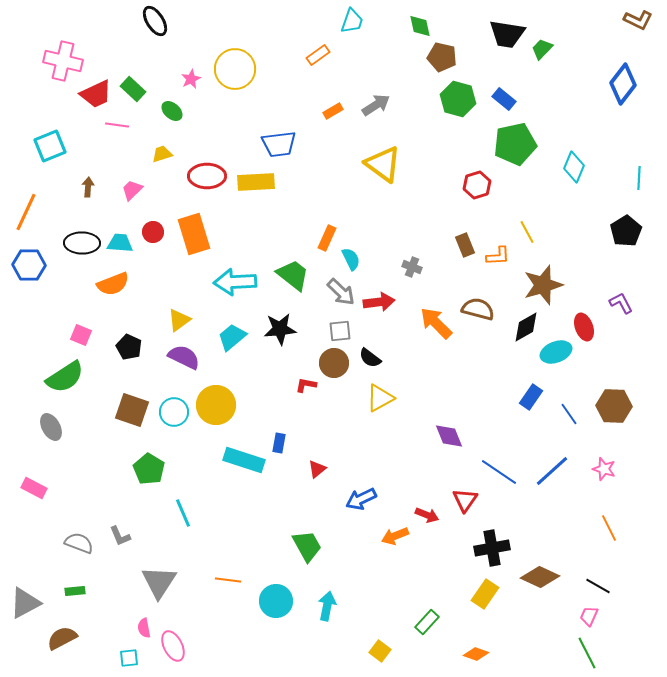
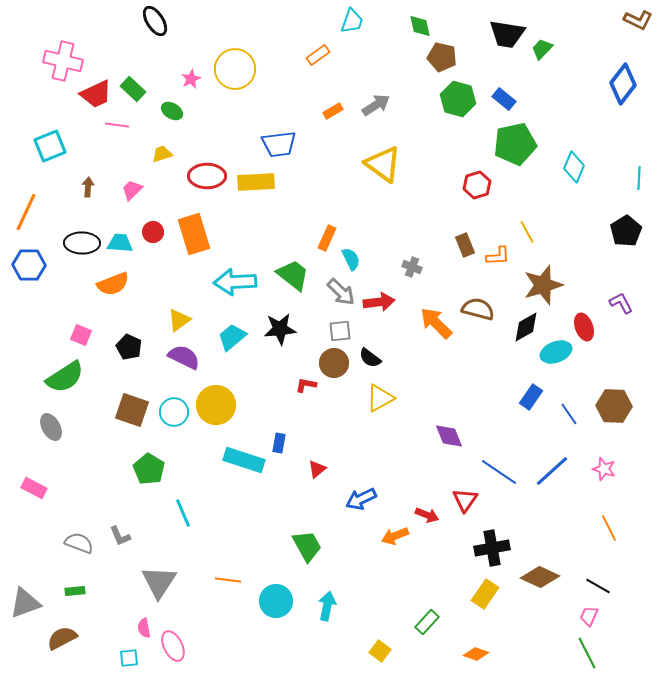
green ellipse at (172, 111): rotated 10 degrees counterclockwise
gray triangle at (25, 603): rotated 8 degrees clockwise
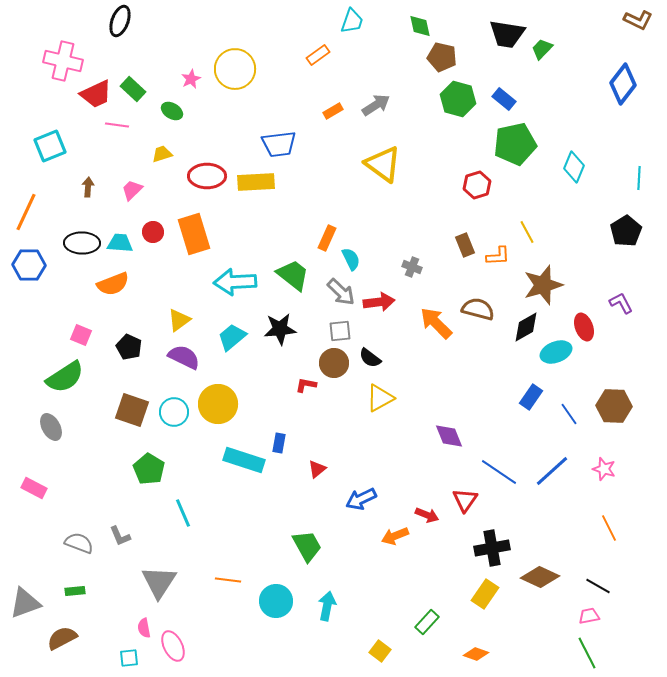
black ellipse at (155, 21): moved 35 px left; rotated 52 degrees clockwise
yellow circle at (216, 405): moved 2 px right, 1 px up
pink trapezoid at (589, 616): rotated 55 degrees clockwise
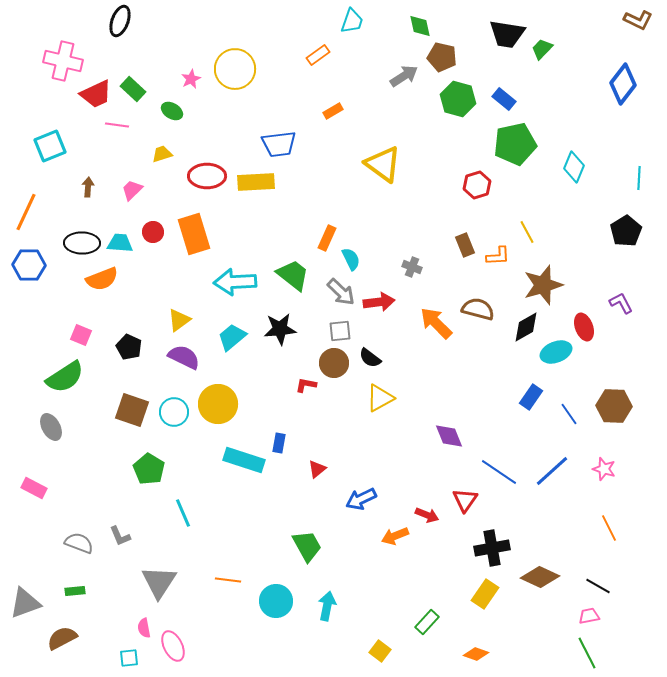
gray arrow at (376, 105): moved 28 px right, 29 px up
orange semicircle at (113, 284): moved 11 px left, 5 px up
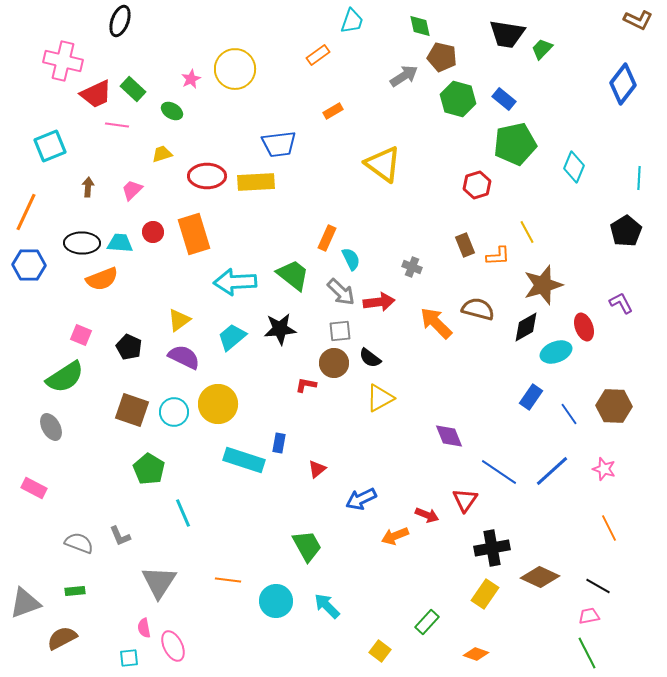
cyan arrow at (327, 606): rotated 56 degrees counterclockwise
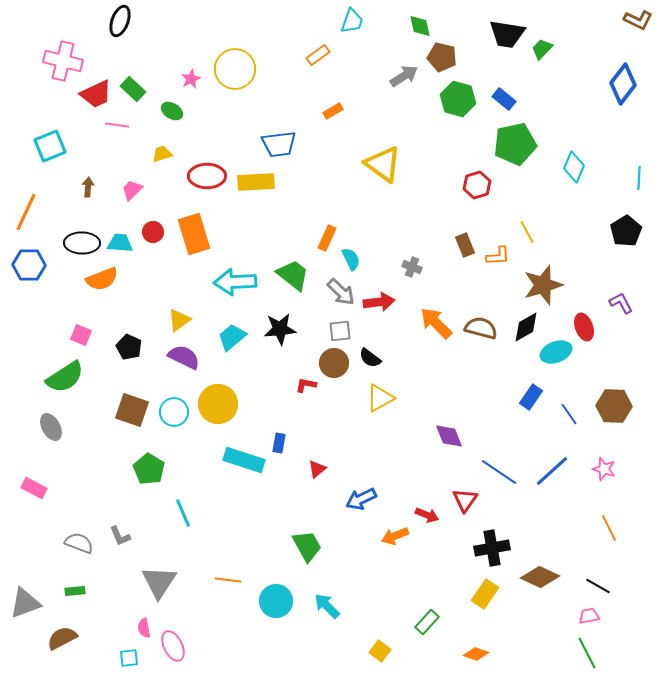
brown semicircle at (478, 309): moved 3 px right, 19 px down
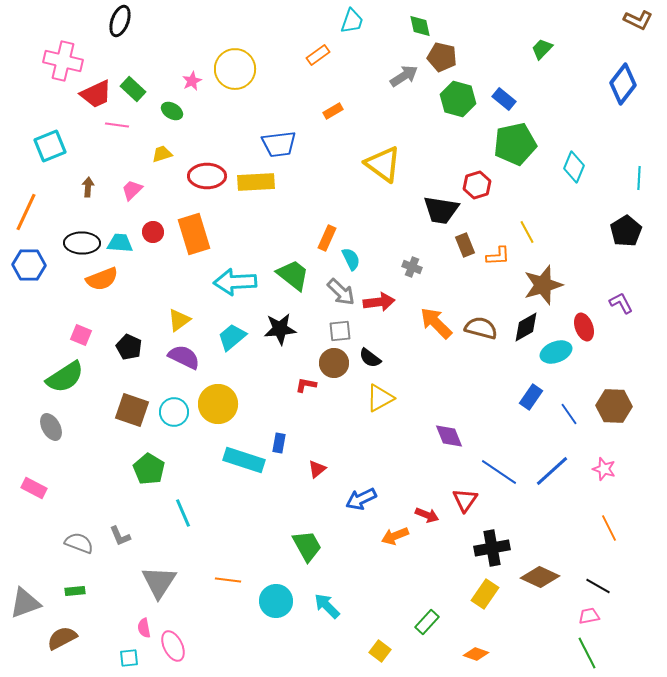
black trapezoid at (507, 34): moved 66 px left, 176 px down
pink star at (191, 79): moved 1 px right, 2 px down
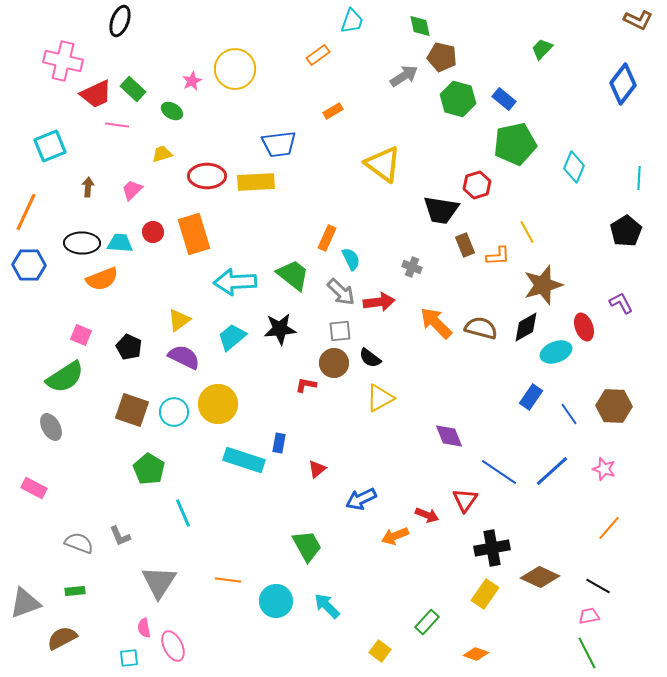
orange line at (609, 528): rotated 68 degrees clockwise
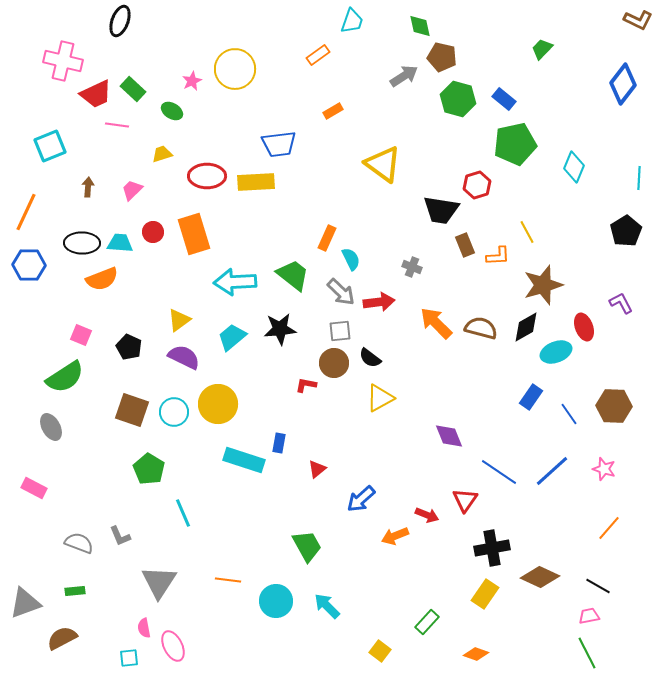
blue arrow at (361, 499): rotated 16 degrees counterclockwise
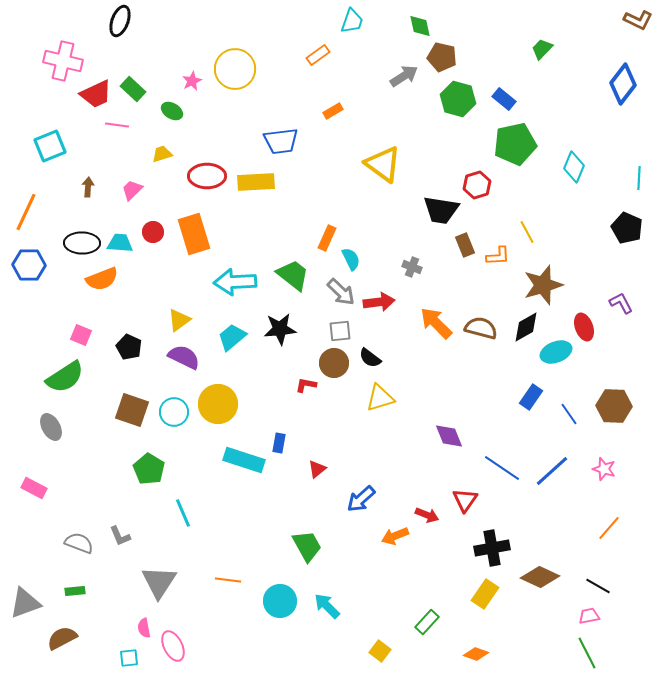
blue trapezoid at (279, 144): moved 2 px right, 3 px up
black pentagon at (626, 231): moved 1 px right, 3 px up; rotated 16 degrees counterclockwise
yellow triangle at (380, 398): rotated 12 degrees clockwise
blue line at (499, 472): moved 3 px right, 4 px up
cyan circle at (276, 601): moved 4 px right
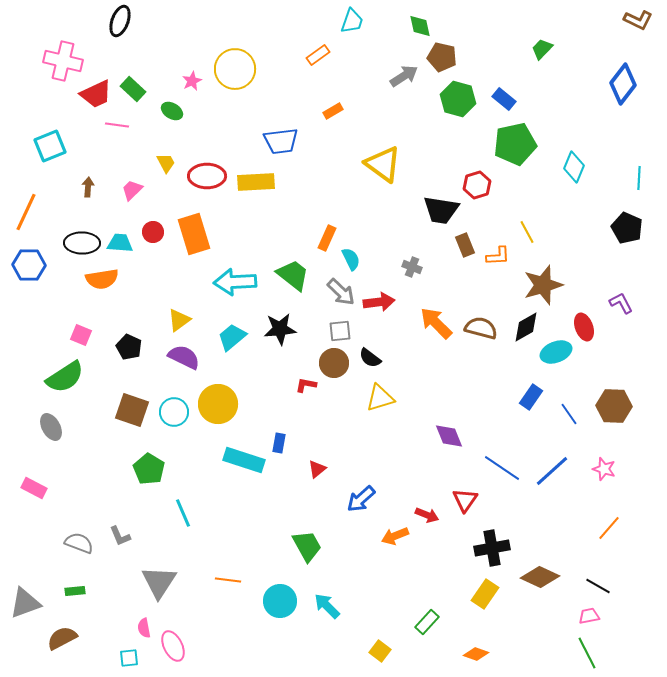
yellow trapezoid at (162, 154): moved 4 px right, 9 px down; rotated 80 degrees clockwise
orange semicircle at (102, 279): rotated 12 degrees clockwise
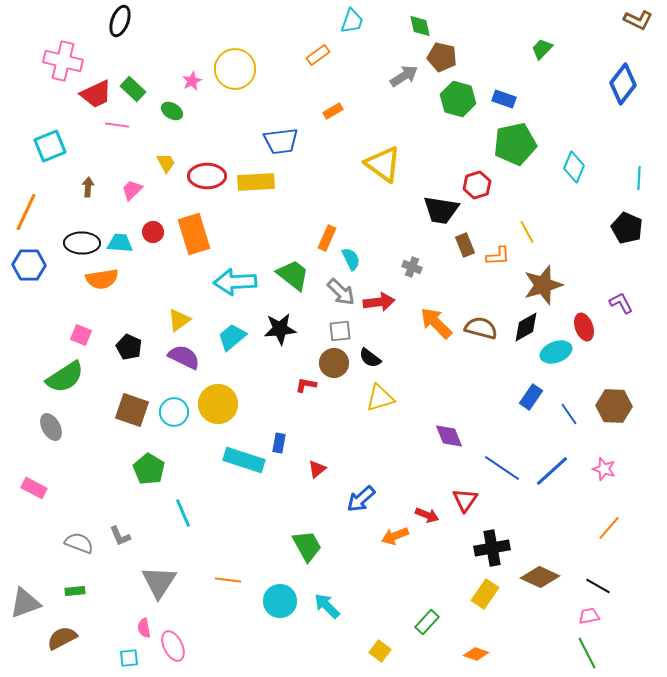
blue rectangle at (504, 99): rotated 20 degrees counterclockwise
